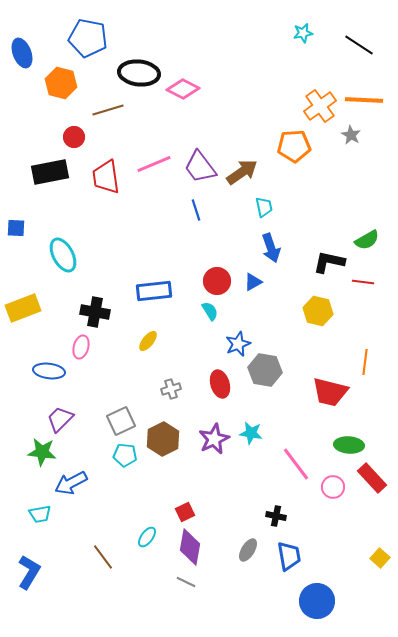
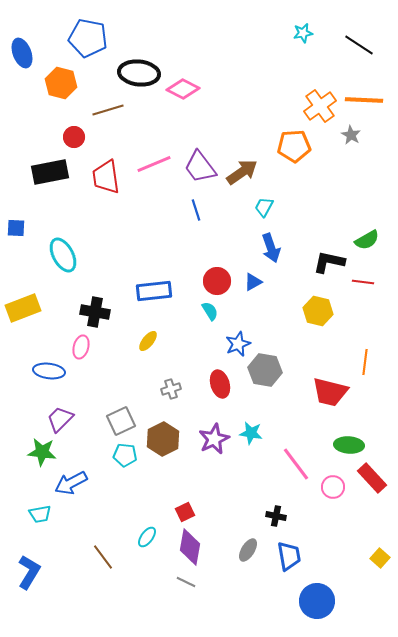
cyan trapezoid at (264, 207): rotated 140 degrees counterclockwise
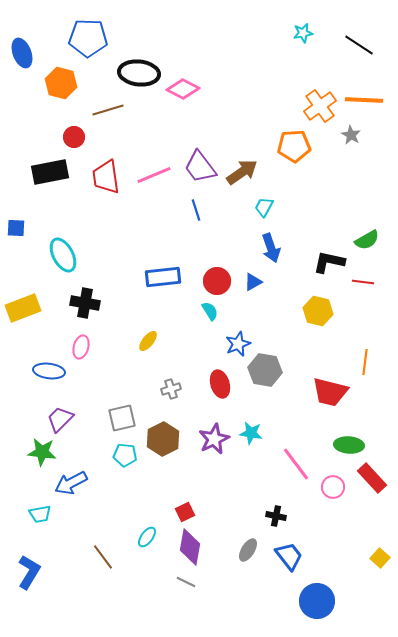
blue pentagon at (88, 38): rotated 9 degrees counterclockwise
pink line at (154, 164): moved 11 px down
blue rectangle at (154, 291): moved 9 px right, 14 px up
black cross at (95, 312): moved 10 px left, 9 px up
gray square at (121, 421): moved 1 px right, 3 px up; rotated 12 degrees clockwise
blue trapezoid at (289, 556): rotated 28 degrees counterclockwise
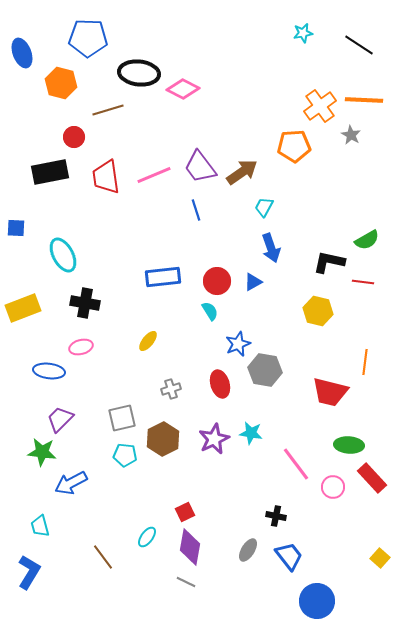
pink ellipse at (81, 347): rotated 60 degrees clockwise
cyan trapezoid at (40, 514): moved 12 px down; rotated 85 degrees clockwise
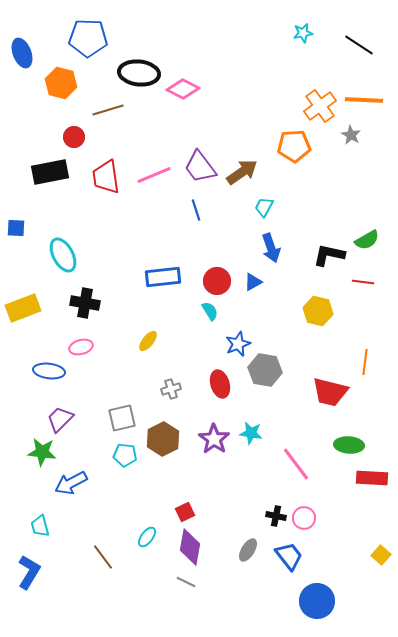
black L-shape at (329, 262): moved 7 px up
purple star at (214, 439): rotated 12 degrees counterclockwise
red rectangle at (372, 478): rotated 44 degrees counterclockwise
pink circle at (333, 487): moved 29 px left, 31 px down
yellow square at (380, 558): moved 1 px right, 3 px up
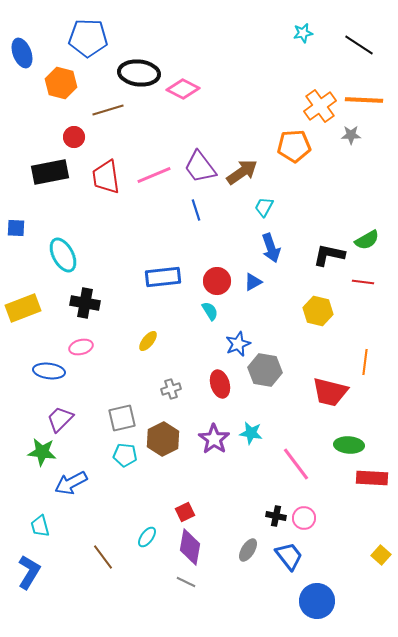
gray star at (351, 135): rotated 30 degrees counterclockwise
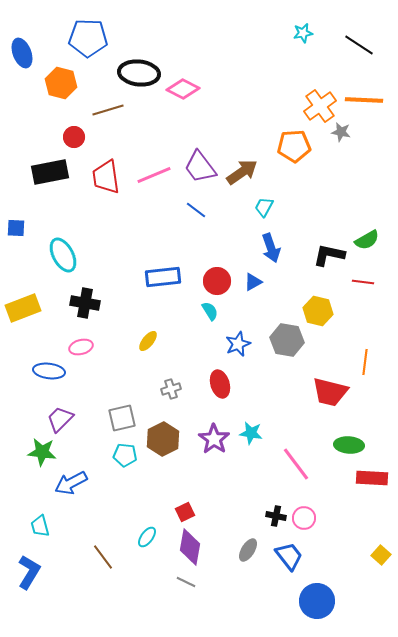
gray star at (351, 135): moved 10 px left, 3 px up; rotated 12 degrees clockwise
blue line at (196, 210): rotated 35 degrees counterclockwise
gray hexagon at (265, 370): moved 22 px right, 30 px up
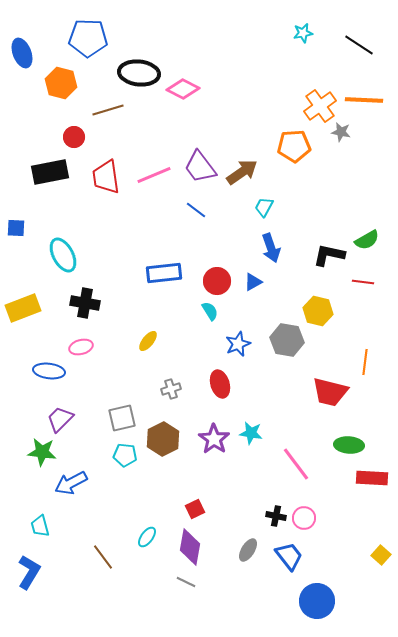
blue rectangle at (163, 277): moved 1 px right, 4 px up
red square at (185, 512): moved 10 px right, 3 px up
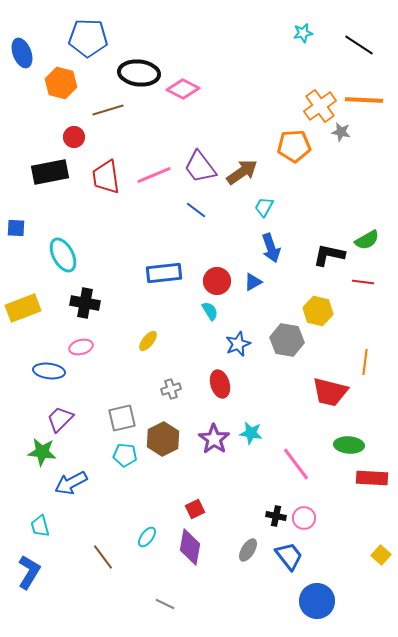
gray line at (186, 582): moved 21 px left, 22 px down
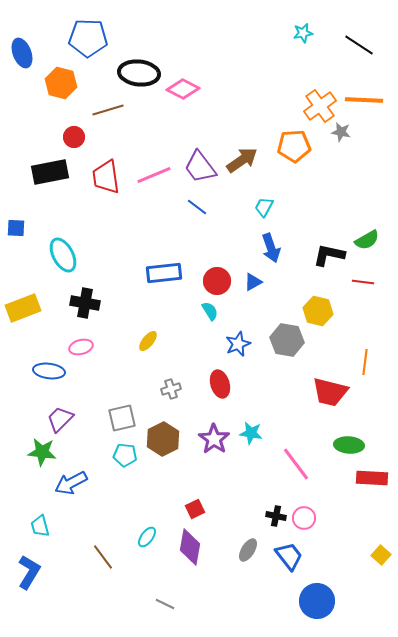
brown arrow at (242, 172): moved 12 px up
blue line at (196, 210): moved 1 px right, 3 px up
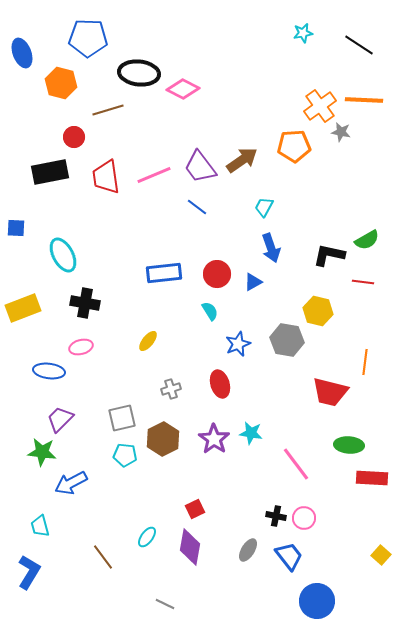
red circle at (217, 281): moved 7 px up
